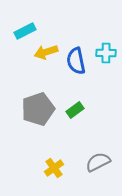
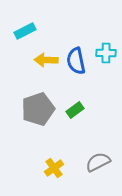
yellow arrow: moved 8 px down; rotated 20 degrees clockwise
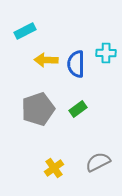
blue semicircle: moved 3 px down; rotated 12 degrees clockwise
green rectangle: moved 3 px right, 1 px up
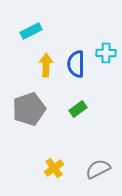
cyan rectangle: moved 6 px right
yellow arrow: moved 5 px down; rotated 90 degrees clockwise
gray pentagon: moved 9 px left
gray semicircle: moved 7 px down
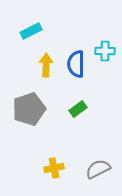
cyan cross: moved 1 px left, 2 px up
yellow cross: rotated 24 degrees clockwise
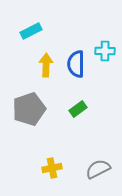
yellow cross: moved 2 px left
